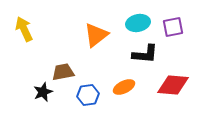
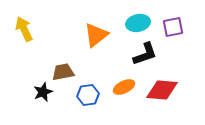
black L-shape: rotated 24 degrees counterclockwise
red diamond: moved 11 px left, 5 px down
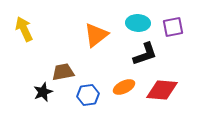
cyan ellipse: rotated 15 degrees clockwise
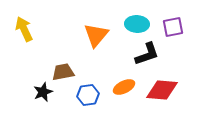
cyan ellipse: moved 1 px left, 1 px down
orange triangle: rotated 12 degrees counterclockwise
black L-shape: moved 2 px right
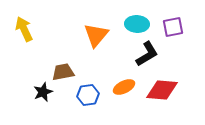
black L-shape: rotated 12 degrees counterclockwise
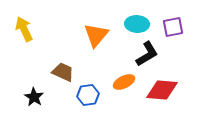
brown trapezoid: rotated 35 degrees clockwise
orange ellipse: moved 5 px up
black star: moved 9 px left, 5 px down; rotated 18 degrees counterclockwise
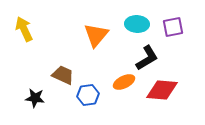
black L-shape: moved 4 px down
brown trapezoid: moved 3 px down
black star: moved 1 px right, 1 px down; rotated 24 degrees counterclockwise
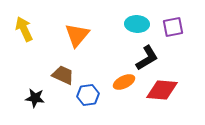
orange triangle: moved 19 px left
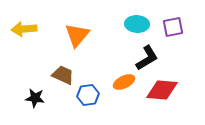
yellow arrow: rotated 70 degrees counterclockwise
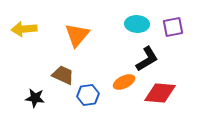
black L-shape: moved 1 px down
red diamond: moved 2 px left, 3 px down
